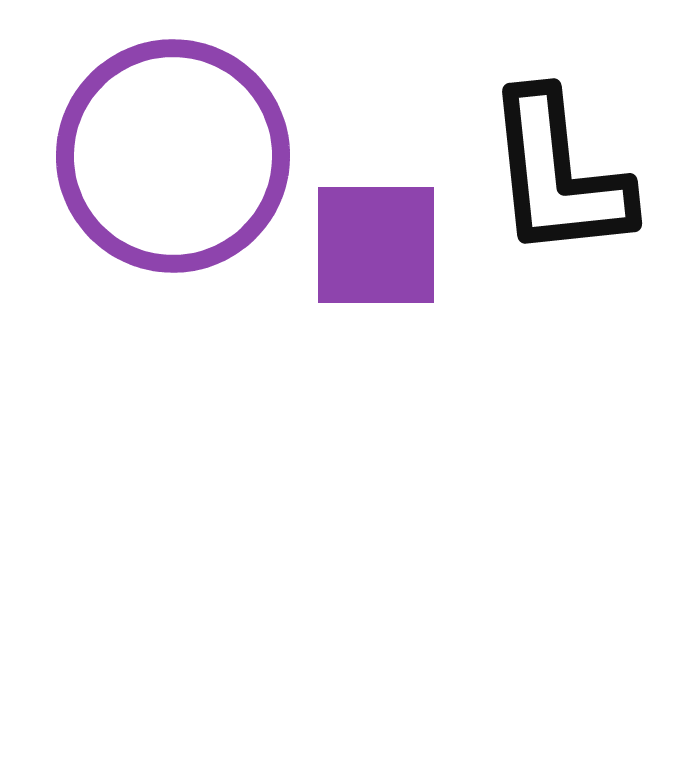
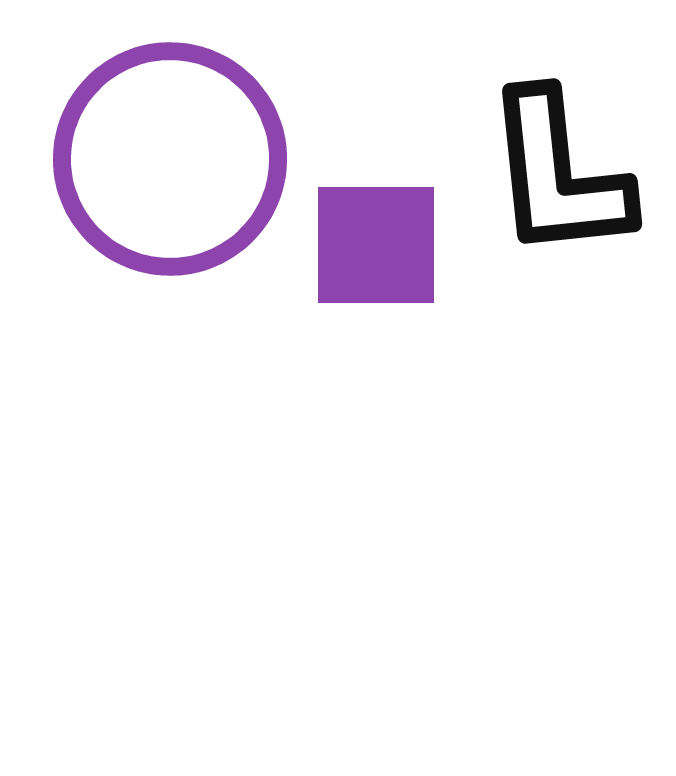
purple circle: moved 3 px left, 3 px down
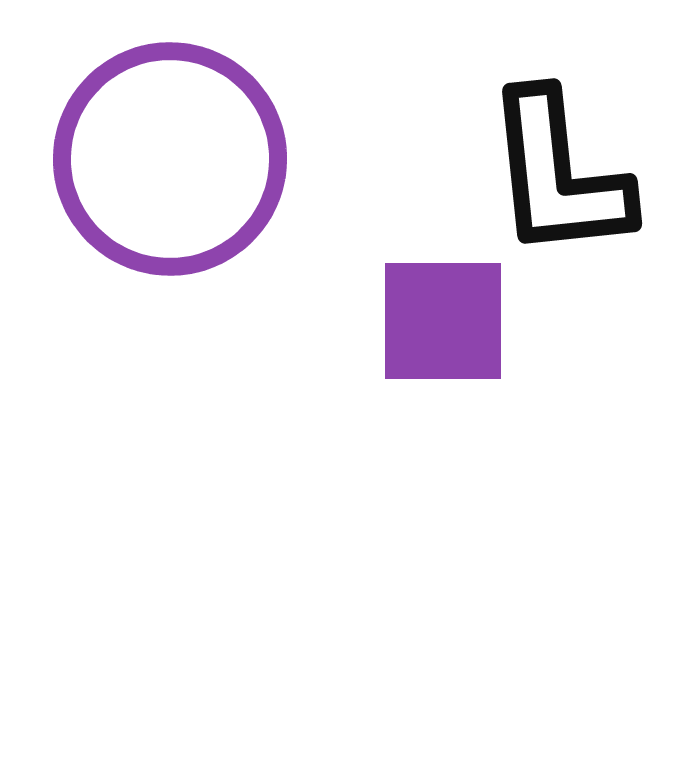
purple square: moved 67 px right, 76 px down
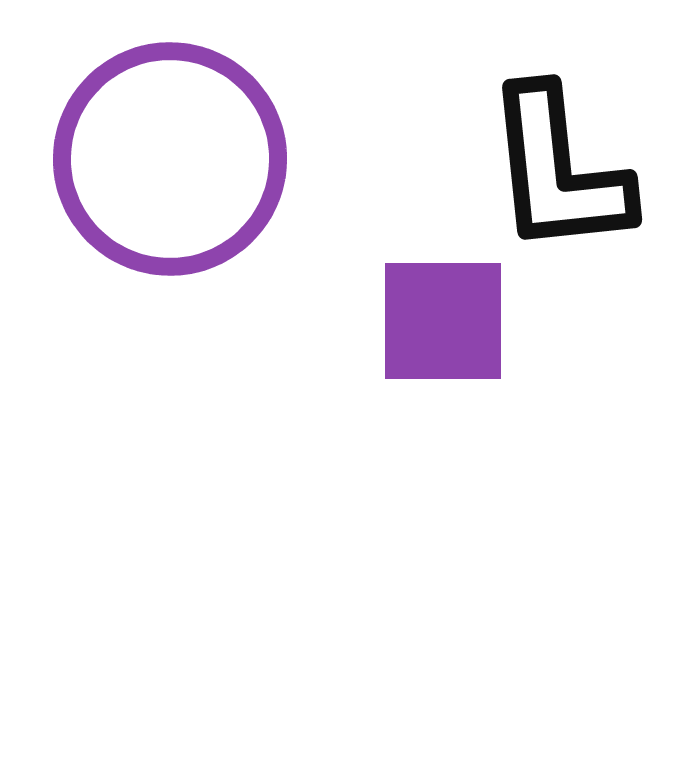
black L-shape: moved 4 px up
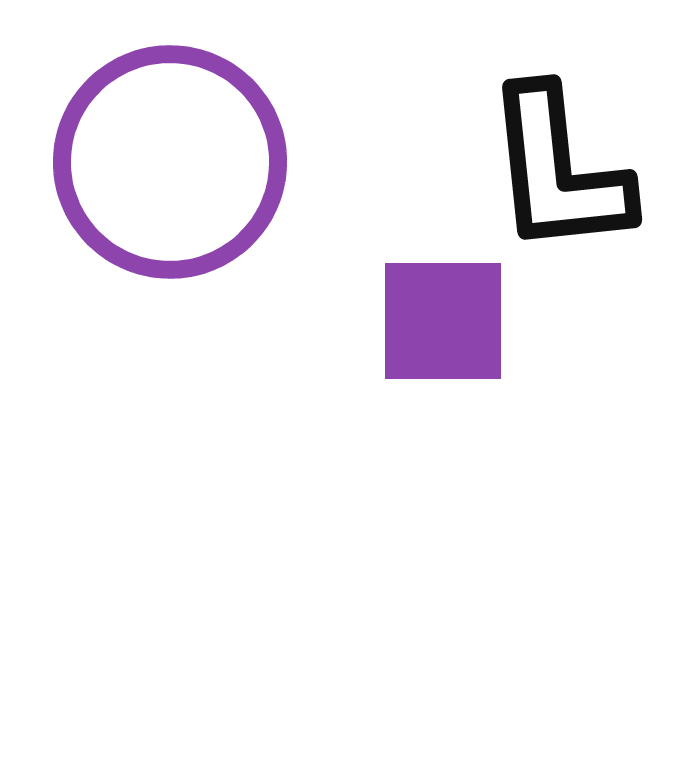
purple circle: moved 3 px down
